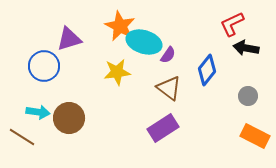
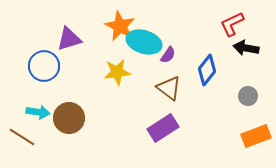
orange rectangle: moved 1 px right; rotated 48 degrees counterclockwise
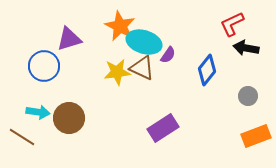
brown triangle: moved 27 px left, 20 px up; rotated 12 degrees counterclockwise
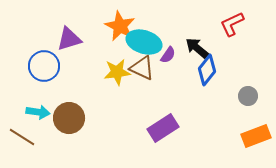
black arrow: moved 49 px left; rotated 30 degrees clockwise
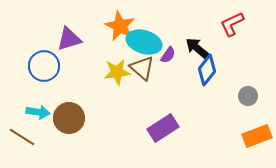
brown triangle: rotated 16 degrees clockwise
orange rectangle: moved 1 px right
